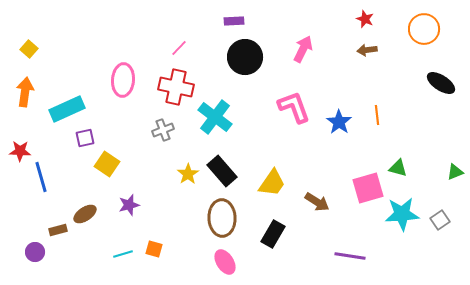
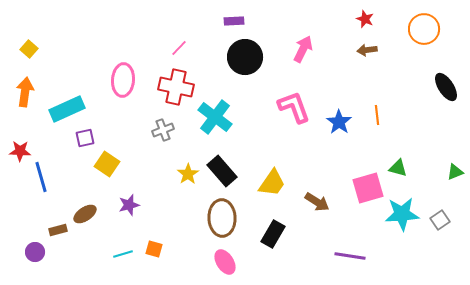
black ellipse at (441, 83): moved 5 px right, 4 px down; rotated 24 degrees clockwise
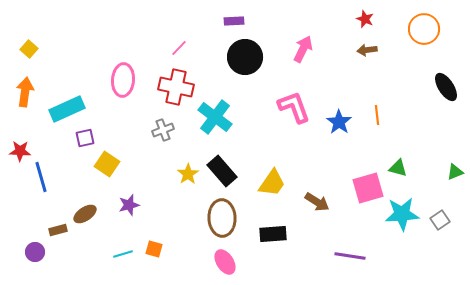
black rectangle at (273, 234): rotated 56 degrees clockwise
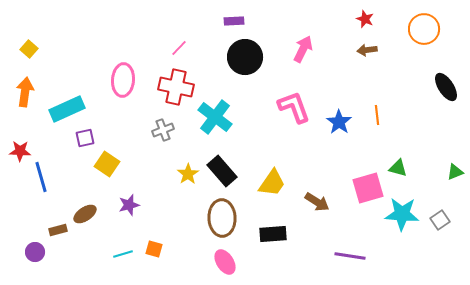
cyan star at (402, 214): rotated 8 degrees clockwise
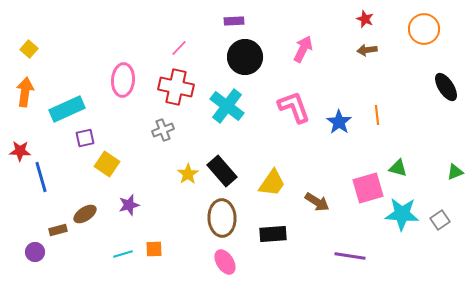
cyan cross at (215, 117): moved 12 px right, 11 px up
orange square at (154, 249): rotated 18 degrees counterclockwise
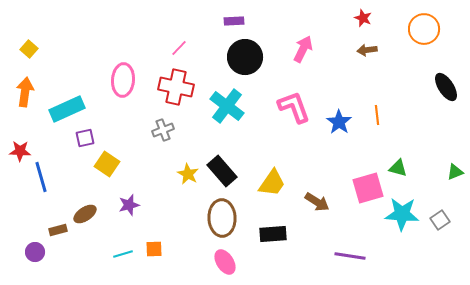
red star at (365, 19): moved 2 px left, 1 px up
yellow star at (188, 174): rotated 10 degrees counterclockwise
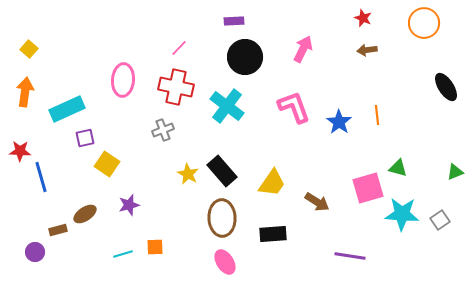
orange circle at (424, 29): moved 6 px up
orange square at (154, 249): moved 1 px right, 2 px up
